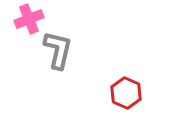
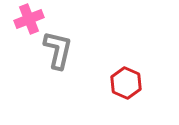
red hexagon: moved 10 px up
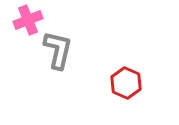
pink cross: moved 1 px left, 1 px down
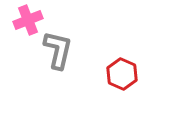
red hexagon: moved 4 px left, 9 px up
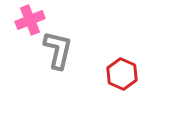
pink cross: moved 2 px right
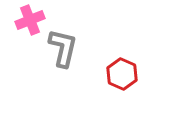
gray L-shape: moved 5 px right, 2 px up
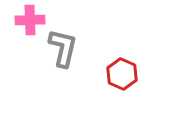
pink cross: rotated 20 degrees clockwise
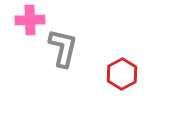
red hexagon: rotated 8 degrees clockwise
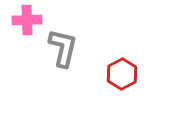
pink cross: moved 3 px left
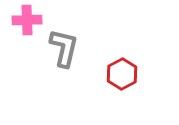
gray L-shape: moved 1 px right
